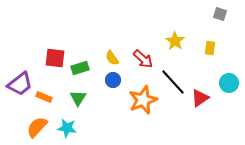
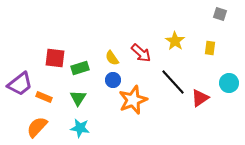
red arrow: moved 2 px left, 6 px up
orange star: moved 10 px left
cyan star: moved 13 px right
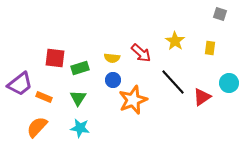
yellow semicircle: rotated 49 degrees counterclockwise
red triangle: moved 2 px right, 1 px up
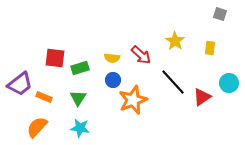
red arrow: moved 2 px down
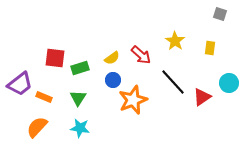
yellow semicircle: rotated 42 degrees counterclockwise
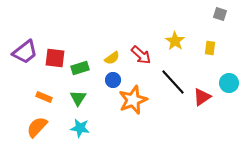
purple trapezoid: moved 5 px right, 32 px up
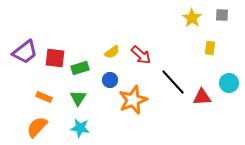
gray square: moved 2 px right, 1 px down; rotated 16 degrees counterclockwise
yellow star: moved 17 px right, 23 px up
yellow semicircle: moved 6 px up
blue circle: moved 3 px left
red triangle: rotated 30 degrees clockwise
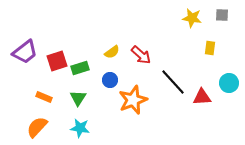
yellow star: rotated 24 degrees counterclockwise
red square: moved 2 px right, 3 px down; rotated 25 degrees counterclockwise
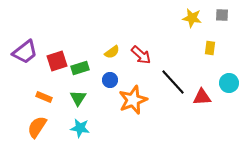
orange semicircle: rotated 10 degrees counterclockwise
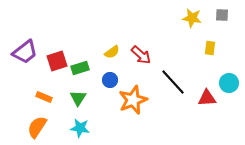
red triangle: moved 5 px right, 1 px down
